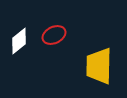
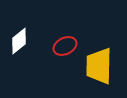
red ellipse: moved 11 px right, 11 px down
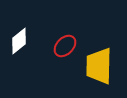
red ellipse: rotated 20 degrees counterclockwise
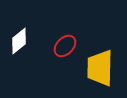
yellow trapezoid: moved 1 px right, 2 px down
